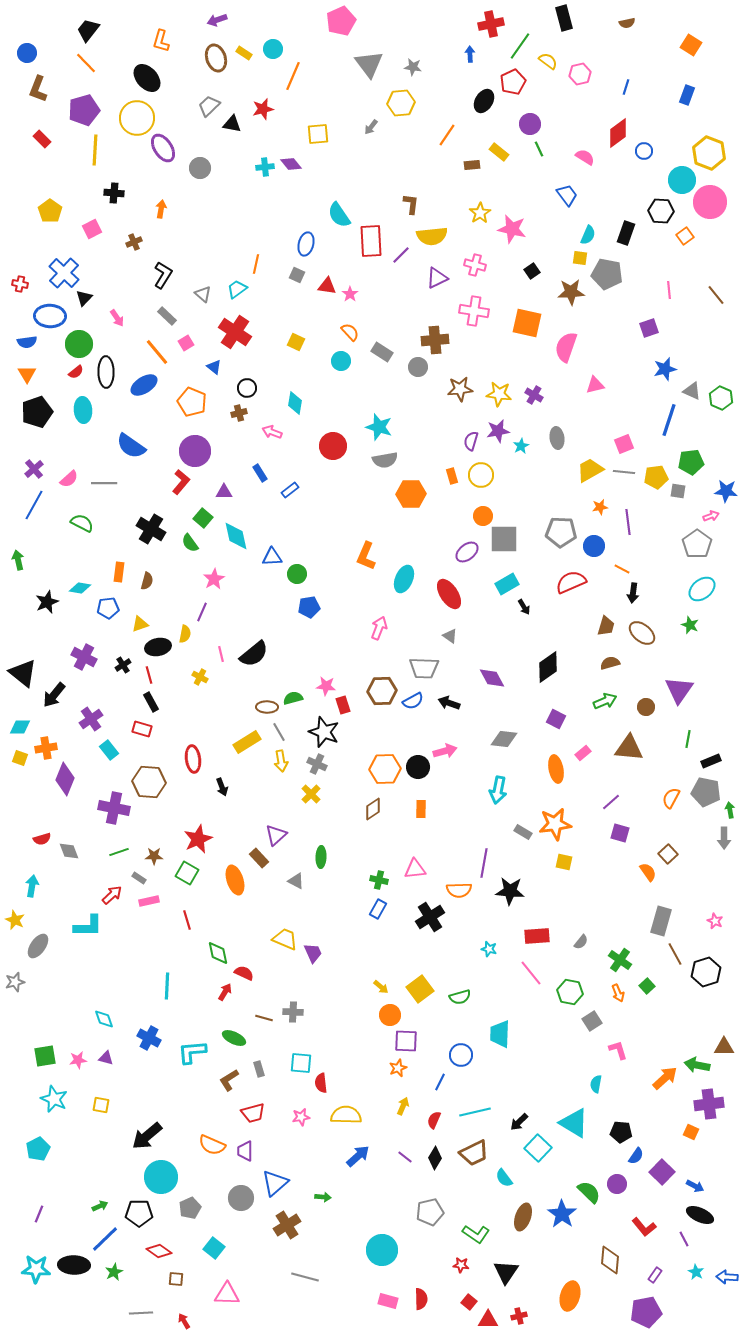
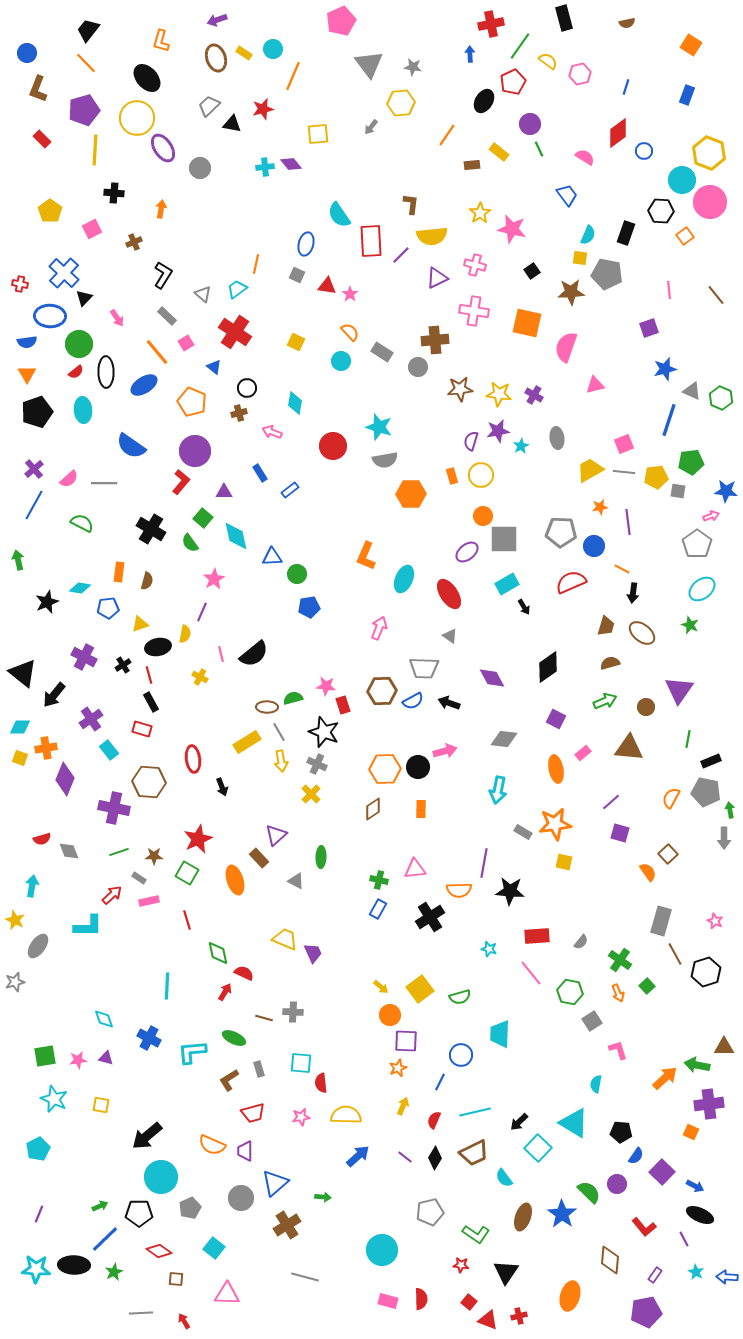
red triangle at (488, 1320): rotated 20 degrees clockwise
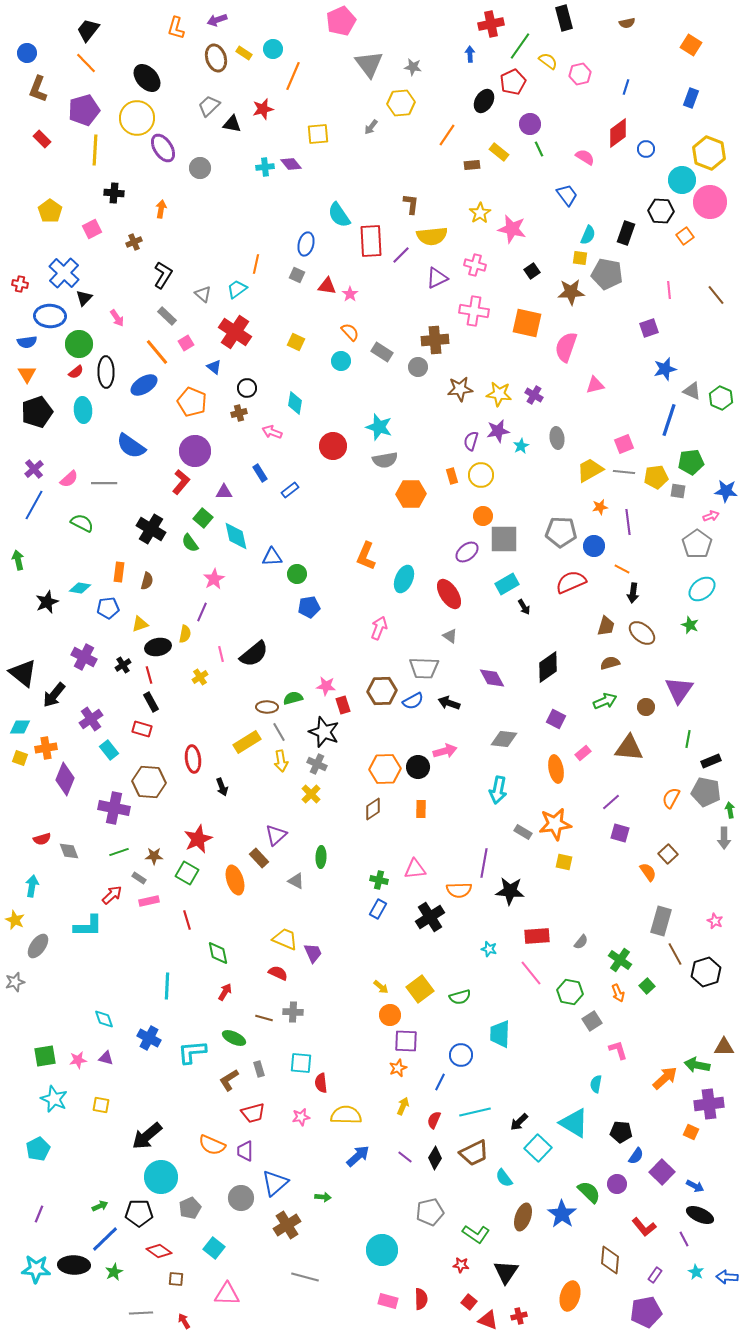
orange L-shape at (161, 41): moved 15 px right, 13 px up
blue rectangle at (687, 95): moved 4 px right, 3 px down
blue circle at (644, 151): moved 2 px right, 2 px up
yellow cross at (200, 677): rotated 28 degrees clockwise
red semicircle at (244, 973): moved 34 px right
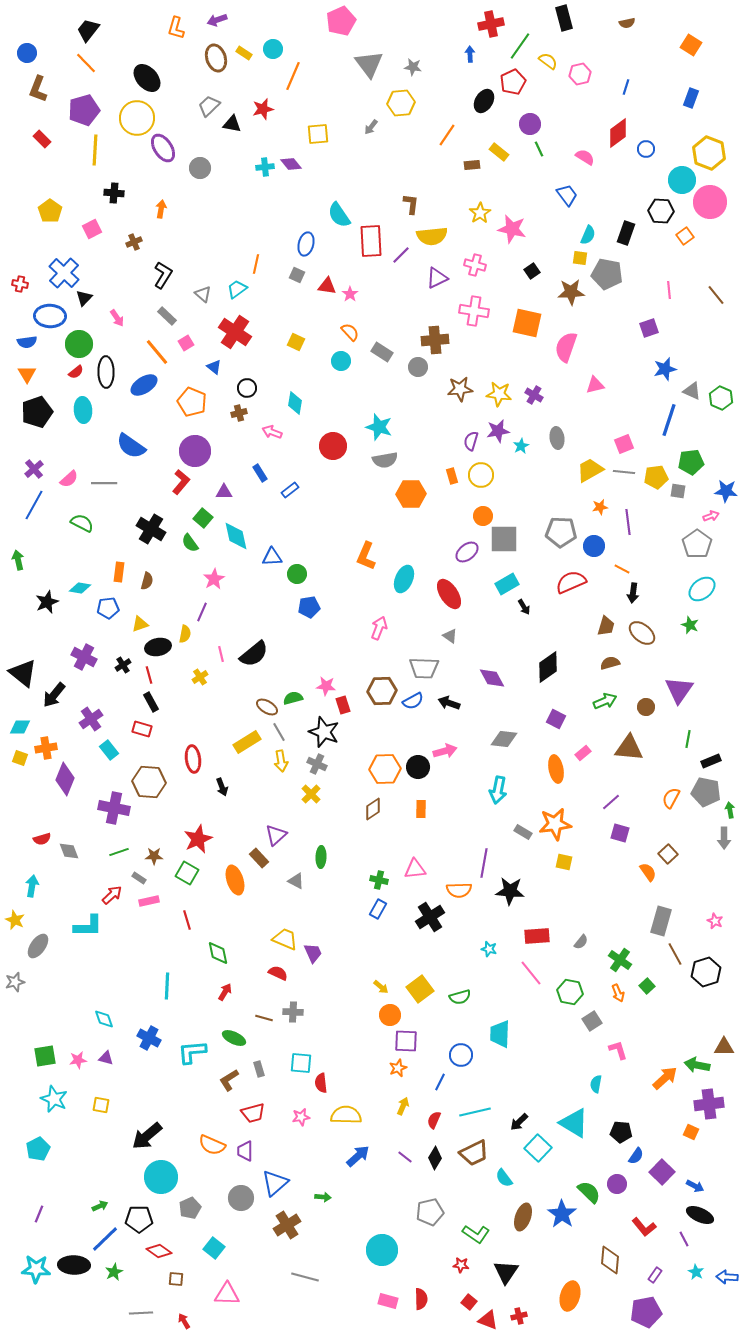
brown ellipse at (267, 707): rotated 30 degrees clockwise
black pentagon at (139, 1213): moved 6 px down
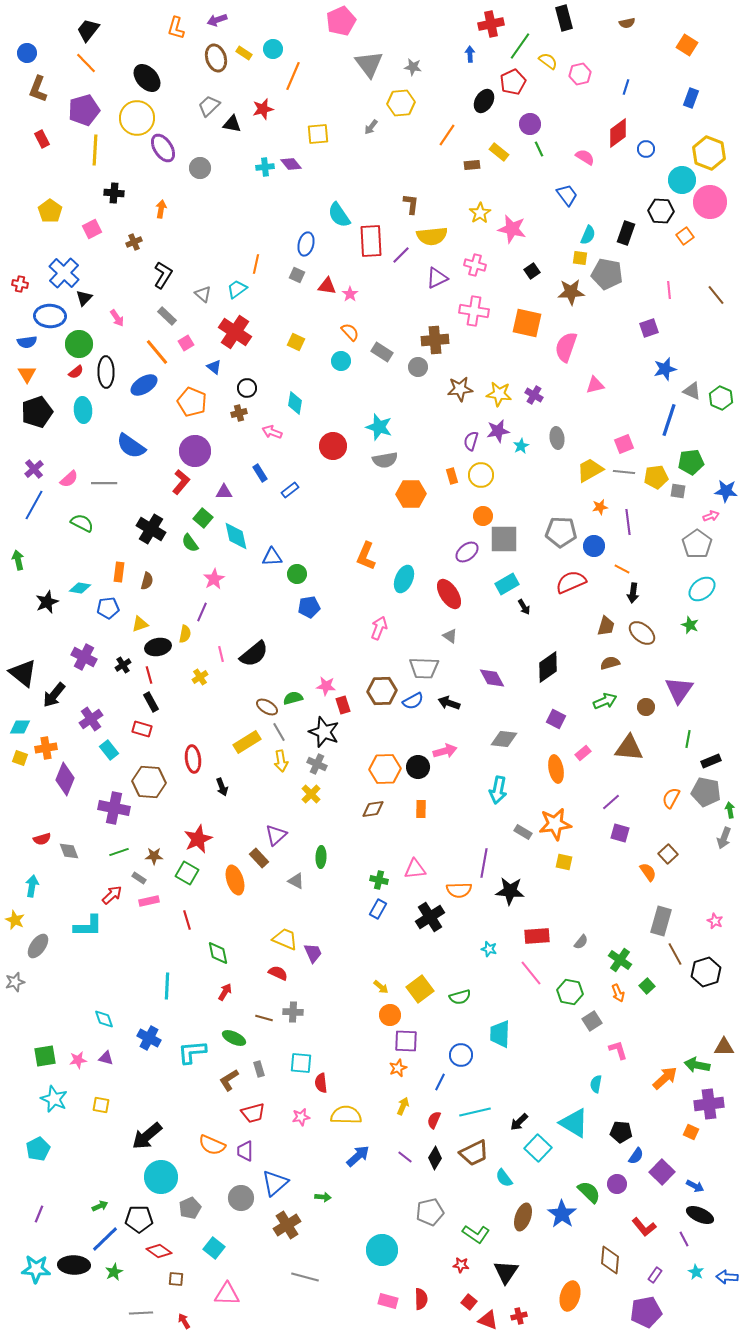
orange square at (691, 45): moved 4 px left
red rectangle at (42, 139): rotated 18 degrees clockwise
brown diamond at (373, 809): rotated 25 degrees clockwise
gray arrow at (724, 838): rotated 20 degrees clockwise
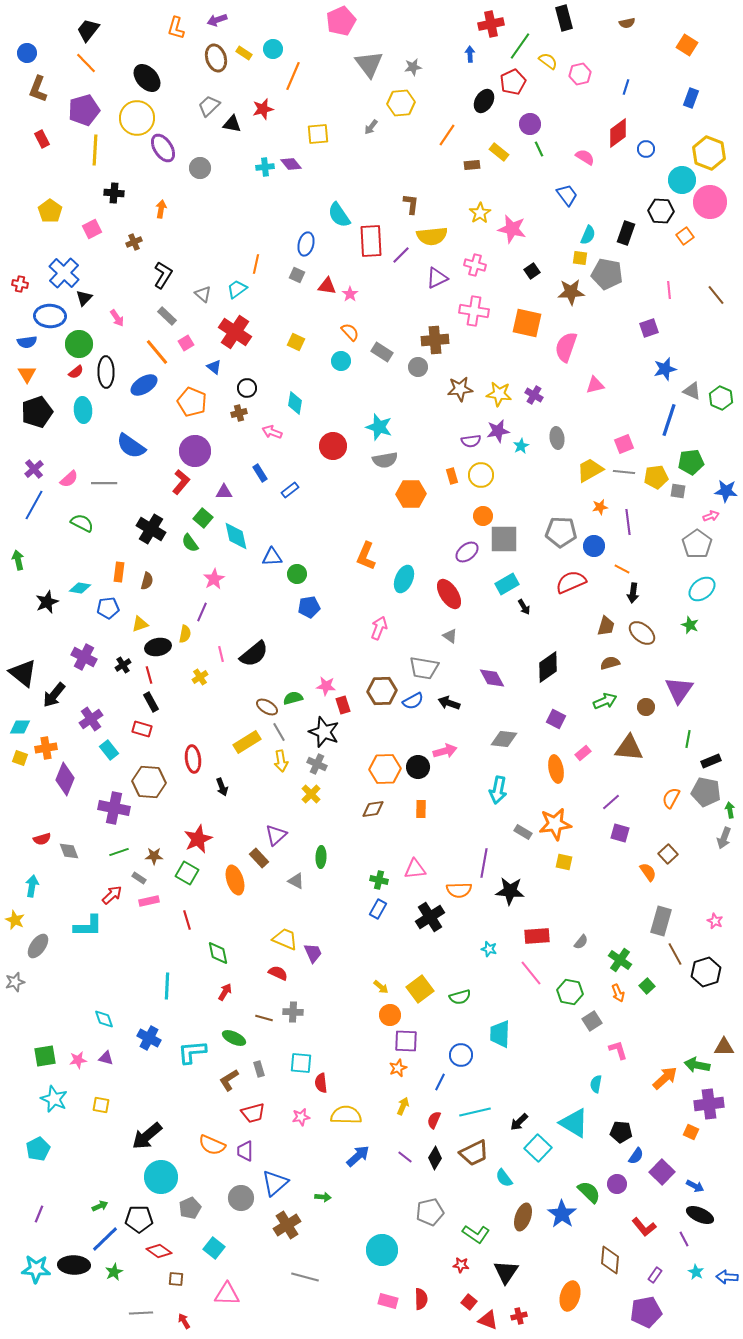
gray star at (413, 67): rotated 18 degrees counterclockwise
purple semicircle at (471, 441): rotated 114 degrees counterclockwise
gray trapezoid at (424, 668): rotated 8 degrees clockwise
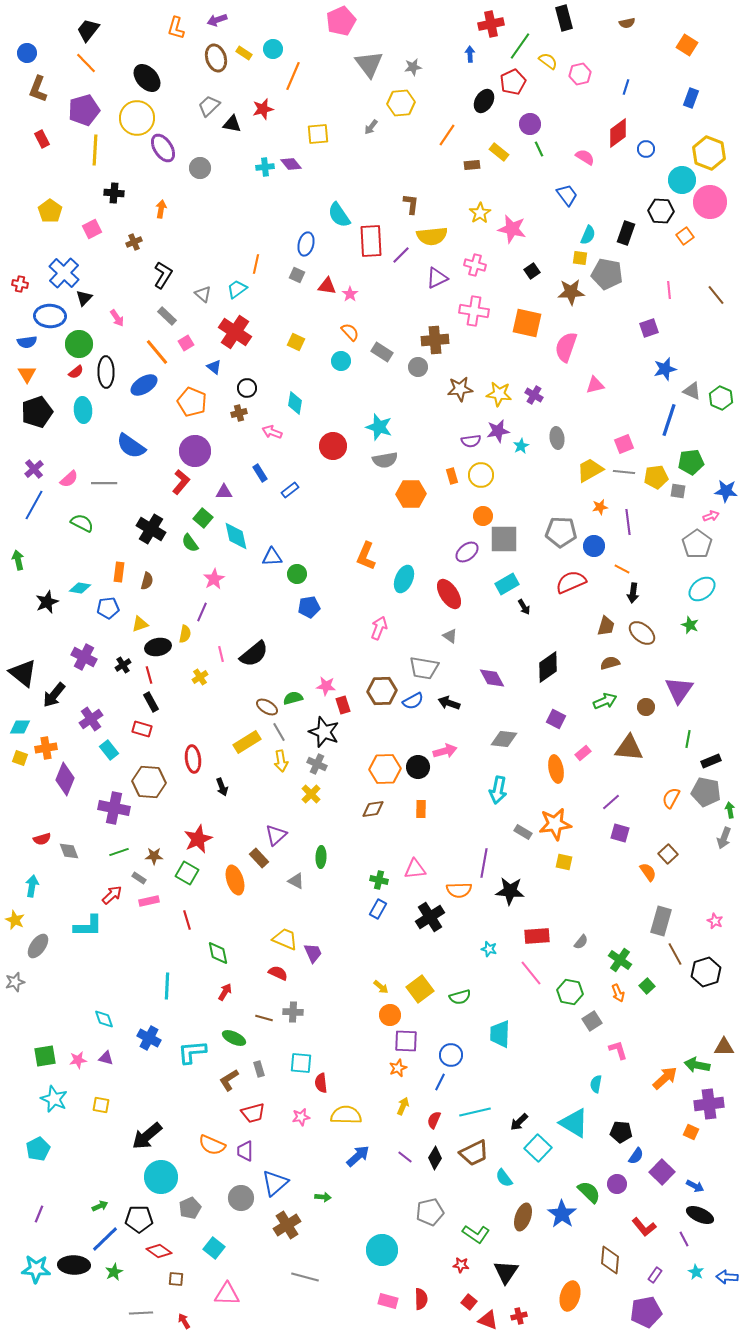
blue circle at (461, 1055): moved 10 px left
